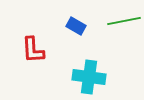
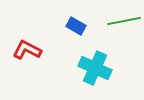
red L-shape: moved 6 px left; rotated 120 degrees clockwise
cyan cross: moved 6 px right, 9 px up; rotated 16 degrees clockwise
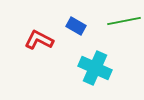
red L-shape: moved 12 px right, 10 px up
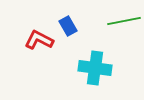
blue rectangle: moved 8 px left; rotated 30 degrees clockwise
cyan cross: rotated 16 degrees counterclockwise
